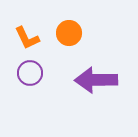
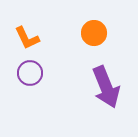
orange circle: moved 25 px right
purple arrow: moved 10 px right, 7 px down; rotated 111 degrees counterclockwise
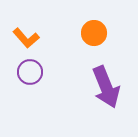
orange L-shape: moved 1 px left; rotated 16 degrees counterclockwise
purple circle: moved 1 px up
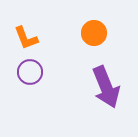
orange L-shape: rotated 20 degrees clockwise
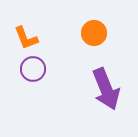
purple circle: moved 3 px right, 3 px up
purple arrow: moved 2 px down
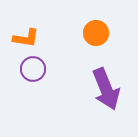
orange circle: moved 2 px right
orange L-shape: rotated 60 degrees counterclockwise
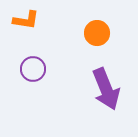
orange circle: moved 1 px right
orange L-shape: moved 18 px up
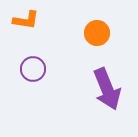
purple arrow: moved 1 px right
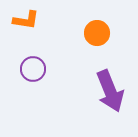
purple arrow: moved 3 px right, 2 px down
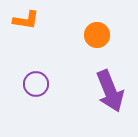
orange circle: moved 2 px down
purple circle: moved 3 px right, 15 px down
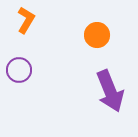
orange L-shape: rotated 68 degrees counterclockwise
purple circle: moved 17 px left, 14 px up
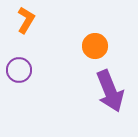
orange circle: moved 2 px left, 11 px down
